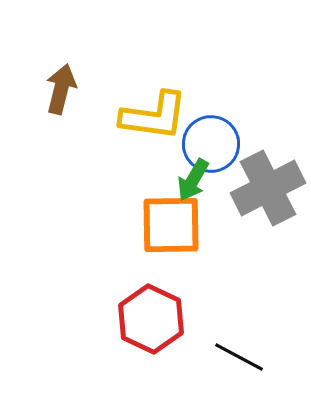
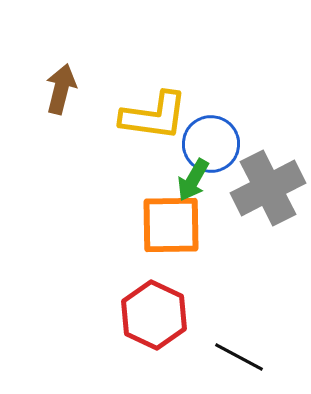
red hexagon: moved 3 px right, 4 px up
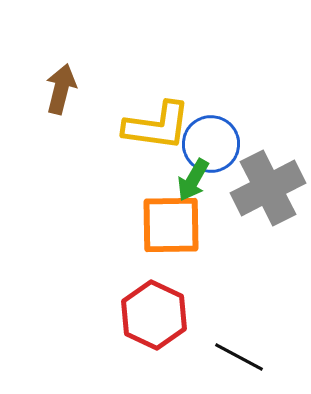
yellow L-shape: moved 3 px right, 10 px down
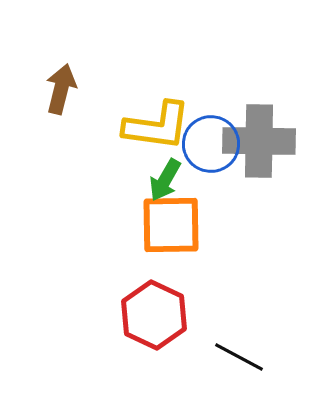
green arrow: moved 28 px left
gray cross: moved 9 px left, 47 px up; rotated 28 degrees clockwise
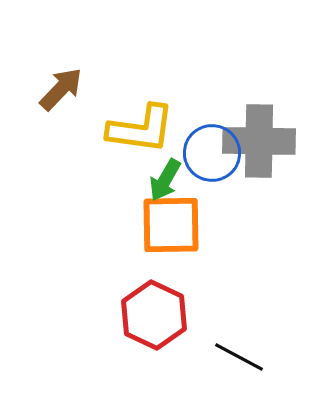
brown arrow: rotated 30 degrees clockwise
yellow L-shape: moved 16 px left, 3 px down
blue circle: moved 1 px right, 9 px down
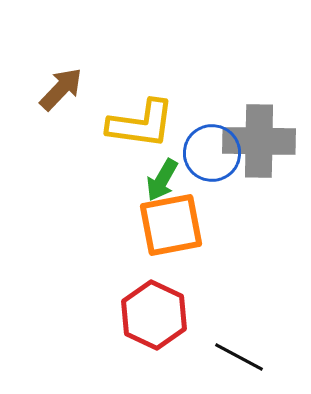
yellow L-shape: moved 5 px up
green arrow: moved 3 px left
orange square: rotated 10 degrees counterclockwise
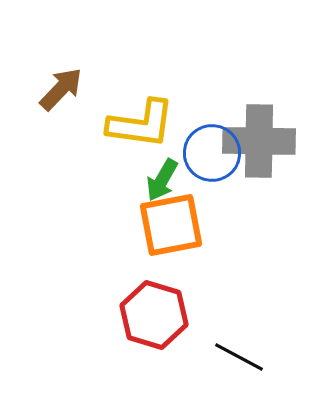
red hexagon: rotated 8 degrees counterclockwise
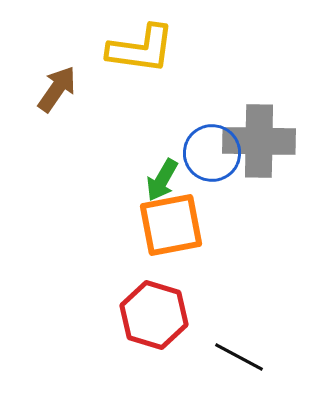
brown arrow: moved 4 px left; rotated 9 degrees counterclockwise
yellow L-shape: moved 75 px up
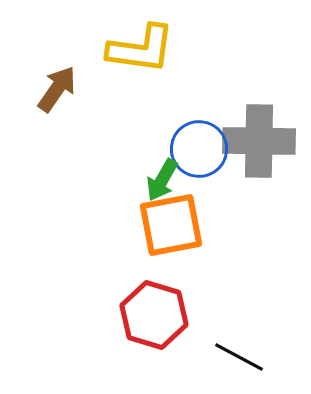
blue circle: moved 13 px left, 4 px up
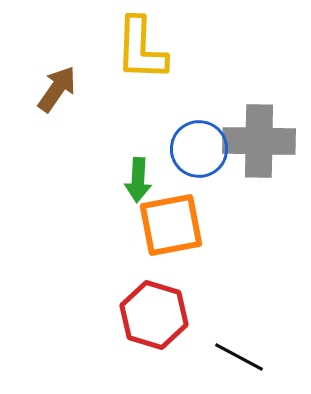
yellow L-shape: rotated 84 degrees clockwise
green arrow: moved 24 px left; rotated 27 degrees counterclockwise
